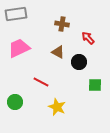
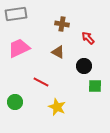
black circle: moved 5 px right, 4 px down
green square: moved 1 px down
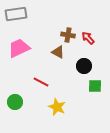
brown cross: moved 6 px right, 11 px down
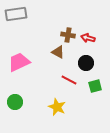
red arrow: rotated 32 degrees counterclockwise
pink trapezoid: moved 14 px down
black circle: moved 2 px right, 3 px up
red line: moved 28 px right, 2 px up
green square: rotated 16 degrees counterclockwise
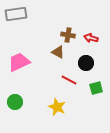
red arrow: moved 3 px right
green square: moved 1 px right, 2 px down
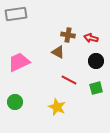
black circle: moved 10 px right, 2 px up
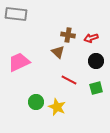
gray rectangle: rotated 15 degrees clockwise
red arrow: rotated 32 degrees counterclockwise
brown triangle: rotated 16 degrees clockwise
green circle: moved 21 px right
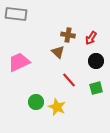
red arrow: rotated 40 degrees counterclockwise
red line: rotated 21 degrees clockwise
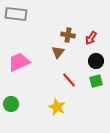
brown triangle: rotated 24 degrees clockwise
green square: moved 7 px up
green circle: moved 25 px left, 2 px down
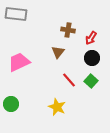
brown cross: moved 5 px up
black circle: moved 4 px left, 3 px up
green square: moved 5 px left; rotated 32 degrees counterclockwise
